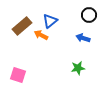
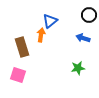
brown rectangle: moved 21 px down; rotated 66 degrees counterclockwise
orange arrow: rotated 72 degrees clockwise
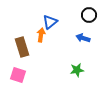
blue triangle: moved 1 px down
green star: moved 1 px left, 2 px down
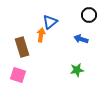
blue arrow: moved 2 px left, 1 px down
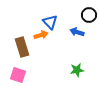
blue triangle: rotated 35 degrees counterclockwise
orange arrow: rotated 64 degrees clockwise
blue arrow: moved 4 px left, 7 px up
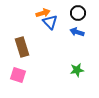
black circle: moved 11 px left, 2 px up
orange arrow: moved 2 px right, 22 px up
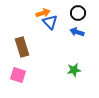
green star: moved 3 px left
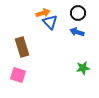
green star: moved 9 px right, 2 px up
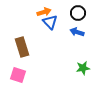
orange arrow: moved 1 px right, 1 px up
